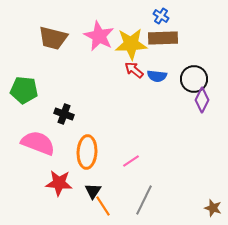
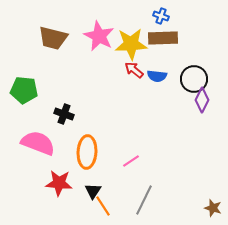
blue cross: rotated 14 degrees counterclockwise
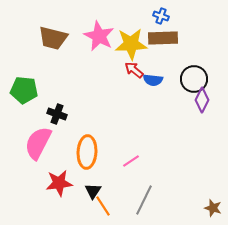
blue semicircle: moved 4 px left, 4 px down
black cross: moved 7 px left
pink semicircle: rotated 84 degrees counterclockwise
red star: rotated 12 degrees counterclockwise
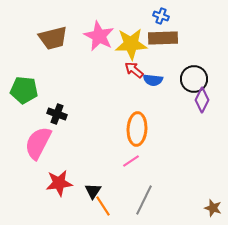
brown trapezoid: rotated 28 degrees counterclockwise
orange ellipse: moved 50 px right, 23 px up
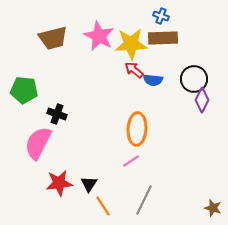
black triangle: moved 4 px left, 7 px up
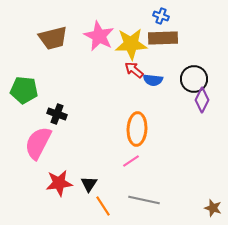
gray line: rotated 76 degrees clockwise
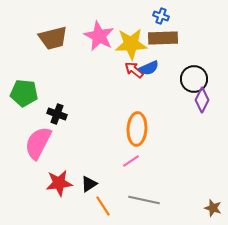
blue semicircle: moved 4 px left, 12 px up; rotated 30 degrees counterclockwise
green pentagon: moved 3 px down
black triangle: rotated 24 degrees clockwise
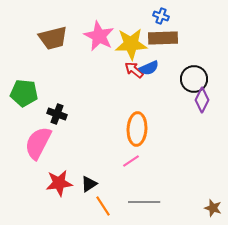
gray line: moved 2 px down; rotated 12 degrees counterclockwise
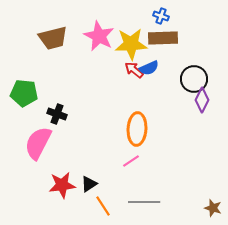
red star: moved 3 px right, 2 px down
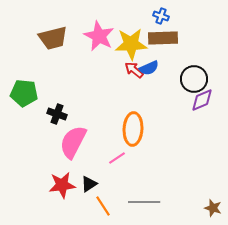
purple diamond: rotated 40 degrees clockwise
orange ellipse: moved 4 px left
pink semicircle: moved 35 px right, 1 px up
pink line: moved 14 px left, 3 px up
